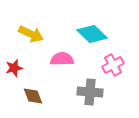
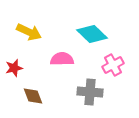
yellow arrow: moved 2 px left, 2 px up
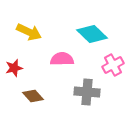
gray cross: moved 3 px left
brown diamond: rotated 20 degrees counterclockwise
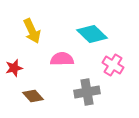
yellow arrow: moved 3 px right, 1 px up; rotated 40 degrees clockwise
pink cross: rotated 30 degrees counterclockwise
gray cross: rotated 15 degrees counterclockwise
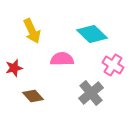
gray cross: moved 4 px right, 1 px down; rotated 30 degrees counterclockwise
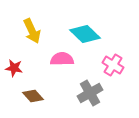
cyan diamond: moved 7 px left
red star: rotated 24 degrees clockwise
gray cross: moved 1 px left; rotated 10 degrees clockwise
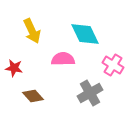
cyan diamond: rotated 20 degrees clockwise
pink semicircle: moved 1 px right
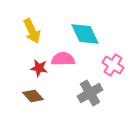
red star: moved 25 px right
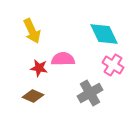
cyan diamond: moved 19 px right
brown diamond: rotated 25 degrees counterclockwise
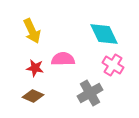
red star: moved 4 px left
